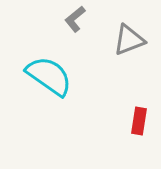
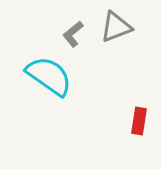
gray L-shape: moved 2 px left, 15 px down
gray triangle: moved 13 px left, 13 px up
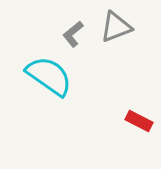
red rectangle: rotated 72 degrees counterclockwise
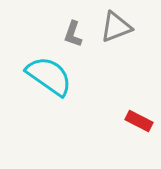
gray L-shape: rotated 32 degrees counterclockwise
